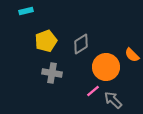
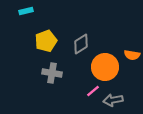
orange semicircle: rotated 35 degrees counterclockwise
orange circle: moved 1 px left
gray arrow: rotated 54 degrees counterclockwise
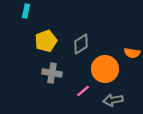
cyan rectangle: rotated 64 degrees counterclockwise
orange semicircle: moved 2 px up
orange circle: moved 2 px down
pink line: moved 10 px left
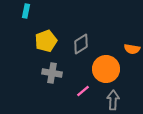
orange semicircle: moved 4 px up
orange circle: moved 1 px right
gray arrow: rotated 102 degrees clockwise
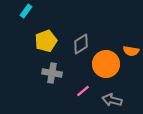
cyan rectangle: rotated 24 degrees clockwise
orange semicircle: moved 1 px left, 2 px down
orange circle: moved 5 px up
gray arrow: moved 1 px left; rotated 78 degrees counterclockwise
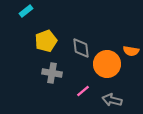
cyan rectangle: rotated 16 degrees clockwise
gray diamond: moved 4 px down; rotated 65 degrees counterclockwise
orange circle: moved 1 px right
